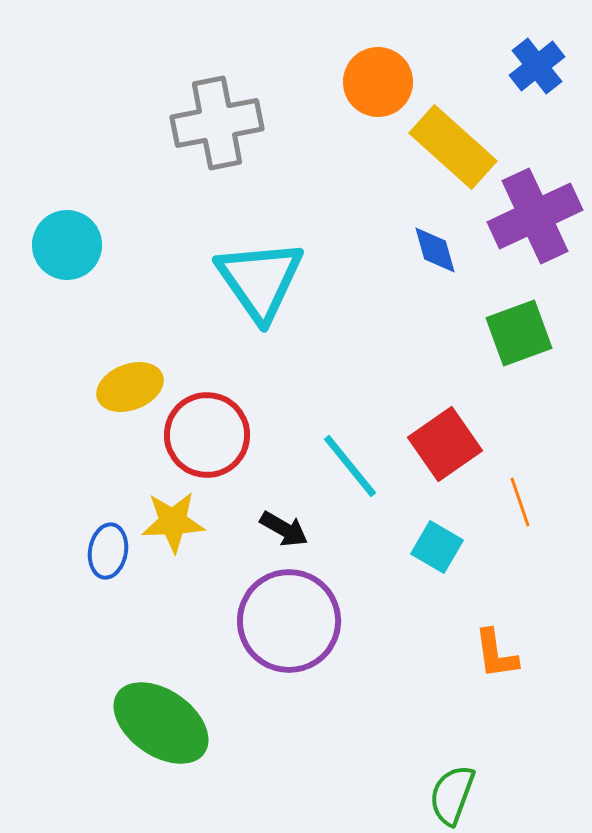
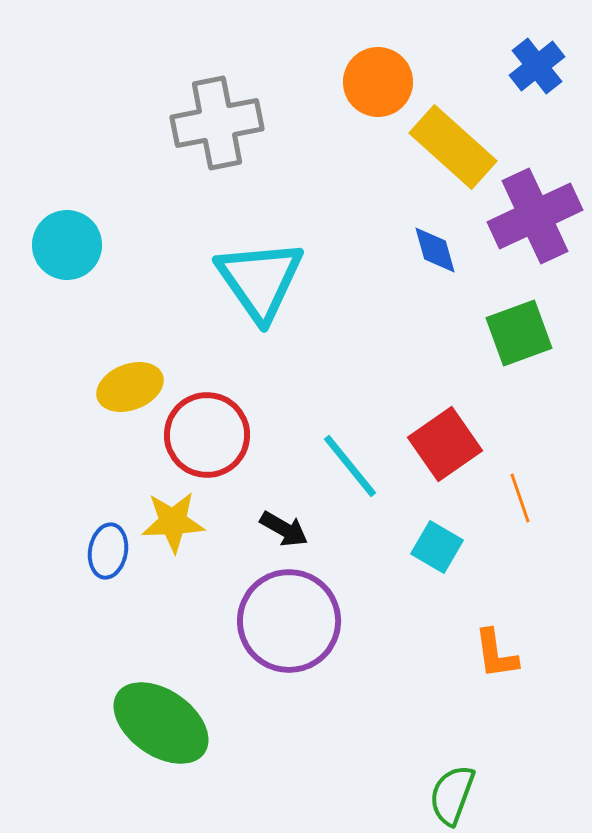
orange line: moved 4 px up
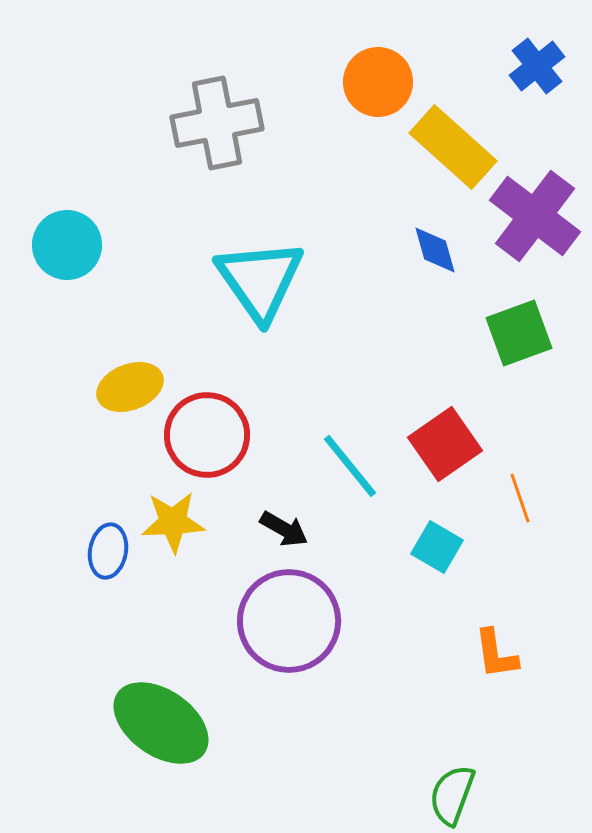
purple cross: rotated 28 degrees counterclockwise
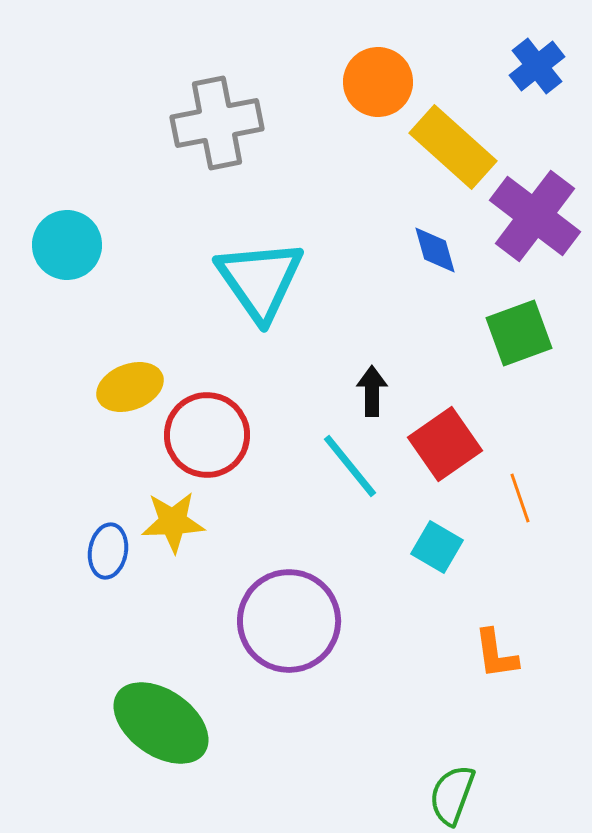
black arrow: moved 88 px right, 138 px up; rotated 120 degrees counterclockwise
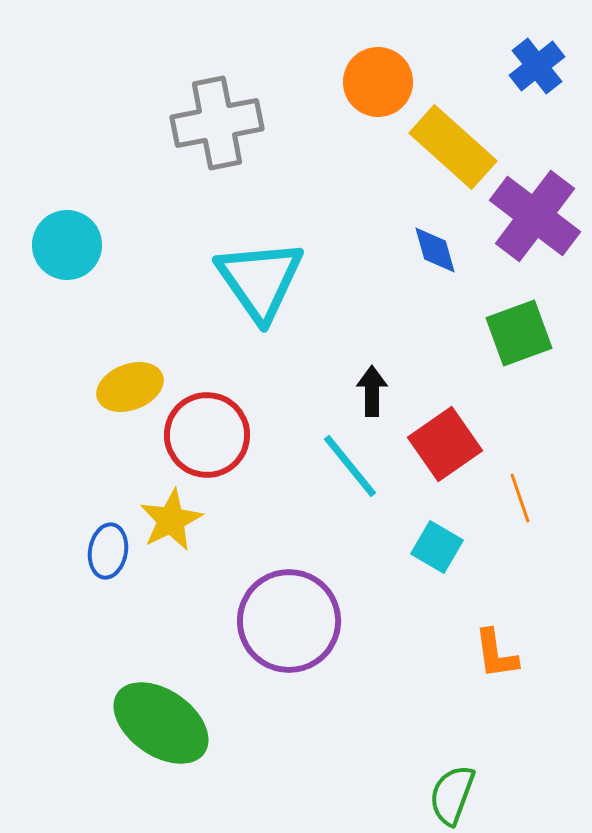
yellow star: moved 2 px left, 2 px up; rotated 24 degrees counterclockwise
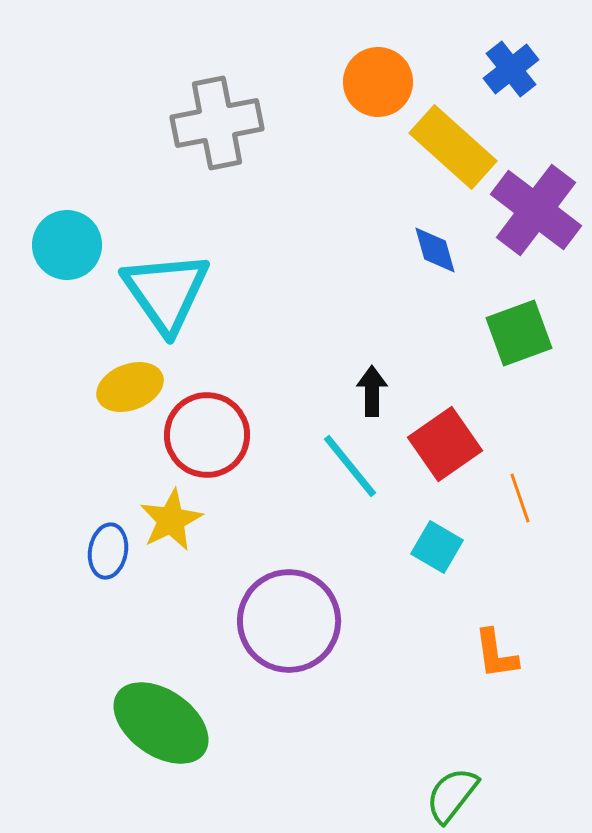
blue cross: moved 26 px left, 3 px down
purple cross: moved 1 px right, 6 px up
cyan triangle: moved 94 px left, 12 px down
green semicircle: rotated 18 degrees clockwise
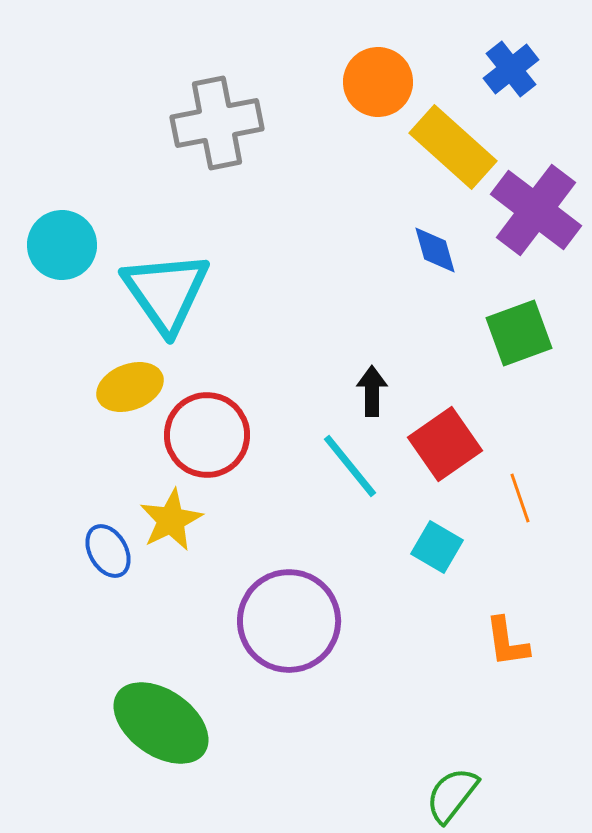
cyan circle: moved 5 px left
blue ellipse: rotated 40 degrees counterclockwise
orange L-shape: moved 11 px right, 12 px up
